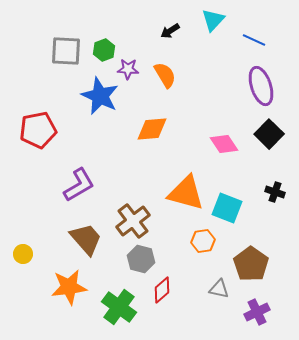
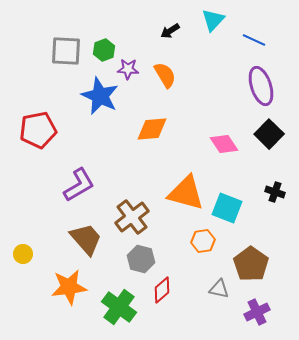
brown cross: moved 1 px left, 4 px up
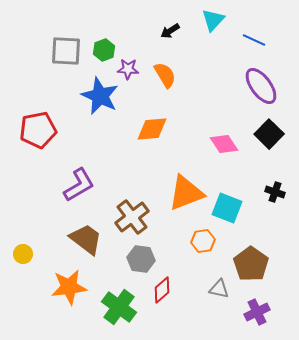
purple ellipse: rotated 18 degrees counterclockwise
orange triangle: rotated 36 degrees counterclockwise
brown trapezoid: rotated 12 degrees counterclockwise
gray hexagon: rotated 8 degrees counterclockwise
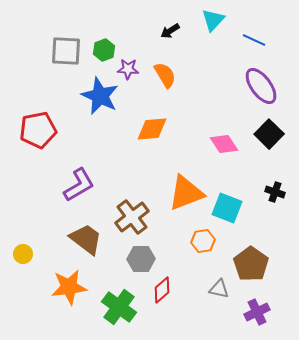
gray hexagon: rotated 8 degrees counterclockwise
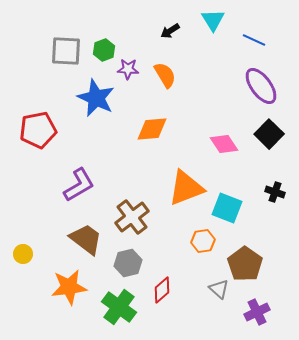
cyan triangle: rotated 15 degrees counterclockwise
blue star: moved 4 px left, 2 px down
orange triangle: moved 5 px up
gray hexagon: moved 13 px left, 4 px down; rotated 12 degrees counterclockwise
brown pentagon: moved 6 px left
gray triangle: rotated 30 degrees clockwise
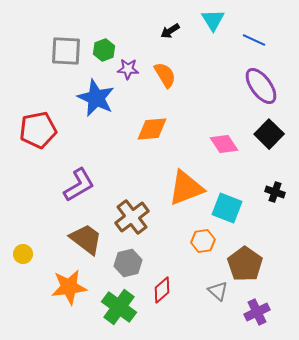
gray triangle: moved 1 px left, 2 px down
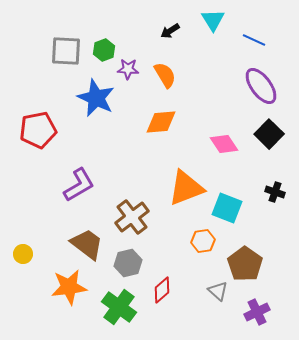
orange diamond: moved 9 px right, 7 px up
brown trapezoid: moved 1 px right, 5 px down
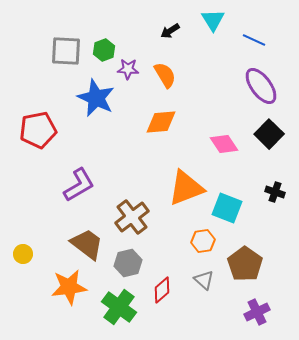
gray triangle: moved 14 px left, 11 px up
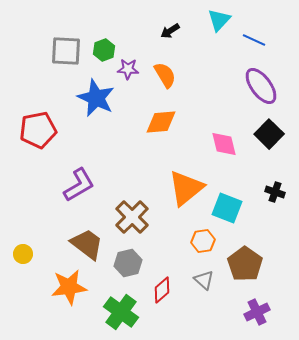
cyan triangle: moved 6 px right; rotated 15 degrees clockwise
pink diamond: rotated 20 degrees clockwise
orange triangle: rotated 18 degrees counterclockwise
brown cross: rotated 8 degrees counterclockwise
green cross: moved 2 px right, 5 px down
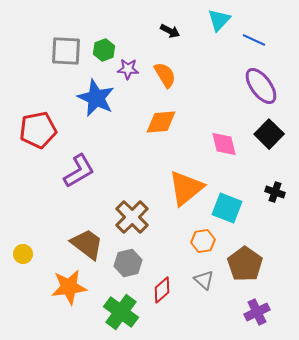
black arrow: rotated 120 degrees counterclockwise
purple L-shape: moved 14 px up
